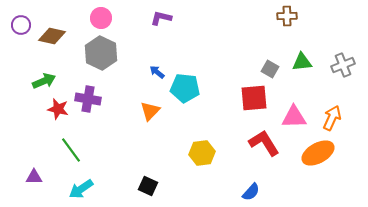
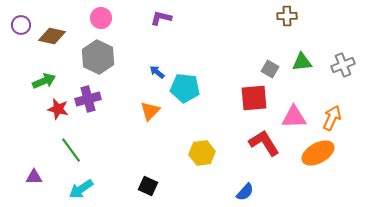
gray hexagon: moved 3 px left, 4 px down
purple cross: rotated 25 degrees counterclockwise
blue semicircle: moved 6 px left
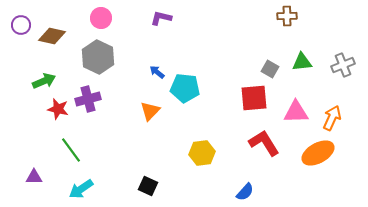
pink triangle: moved 2 px right, 5 px up
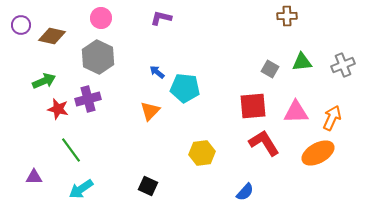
red square: moved 1 px left, 8 px down
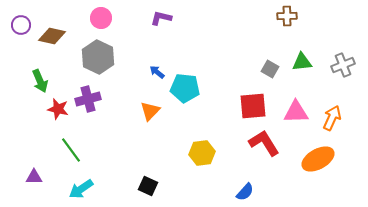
green arrow: moved 4 px left; rotated 90 degrees clockwise
orange ellipse: moved 6 px down
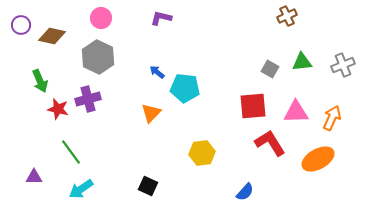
brown cross: rotated 24 degrees counterclockwise
orange triangle: moved 1 px right, 2 px down
red L-shape: moved 6 px right
green line: moved 2 px down
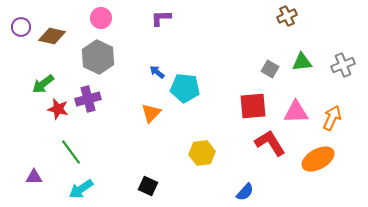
purple L-shape: rotated 15 degrees counterclockwise
purple circle: moved 2 px down
green arrow: moved 3 px right, 3 px down; rotated 75 degrees clockwise
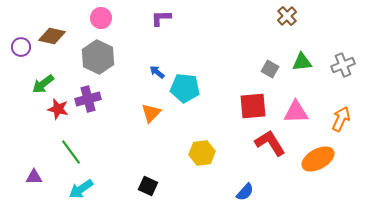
brown cross: rotated 18 degrees counterclockwise
purple circle: moved 20 px down
orange arrow: moved 9 px right, 1 px down
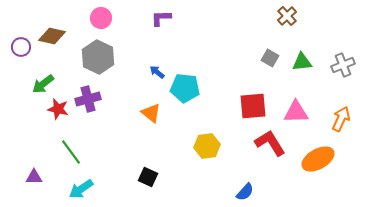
gray square: moved 11 px up
orange triangle: rotated 35 degrees counterclockwise
yellow hexagon: moved 5 px right, 7 px up
black square: moved 9 px up
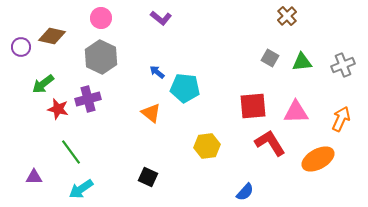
purple L-shape: rotated 140 degrees counterclockwise
gray hexagon: moved 3 px right
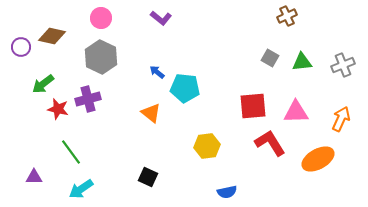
brown cross: rotated 18 degrees clockwise
blue semicircle: moved 18 px left; rotated 36 degrees clockwise
